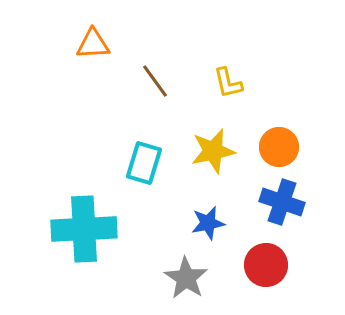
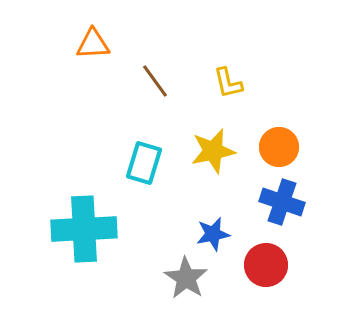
blue star: moved 5 px right, 11 px down
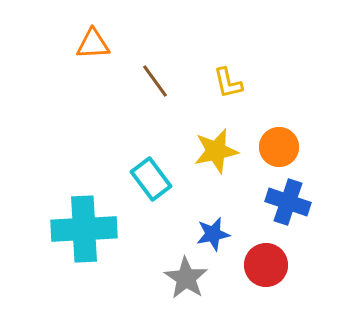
yellow star: moved 3 px right
cyan rectangle: moved 7 px right, 16 px down; rotated 54 degrees counterclockwise
blue cross: moved 6 px right
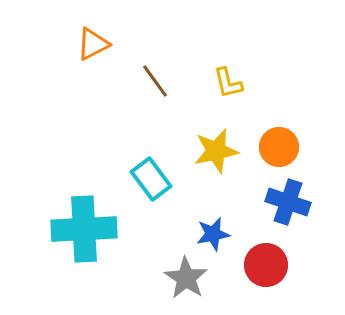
orange triangle: rotated 24 degrees counterclockwise
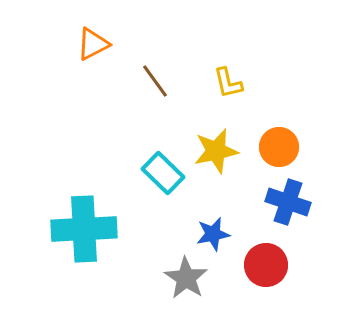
cyan rectangle: moved 12 px right, 6 px up; rotated 9 degrees counterclockwise
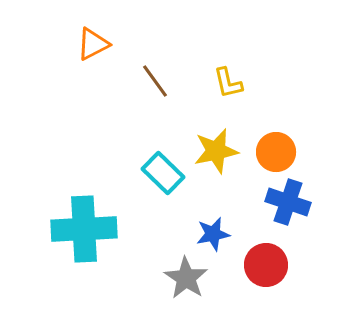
orange circle: moved 3 px left, 5 px down
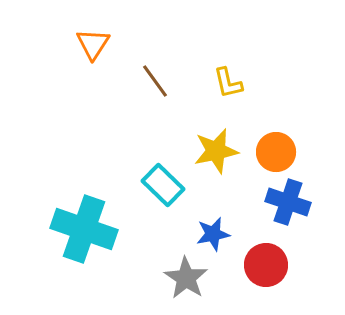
orange triangle: rotated 30 degrees counterclockwise
cyan rectangle: moved 12 px down
cyan cross: rotated 22 degrees clockwise
